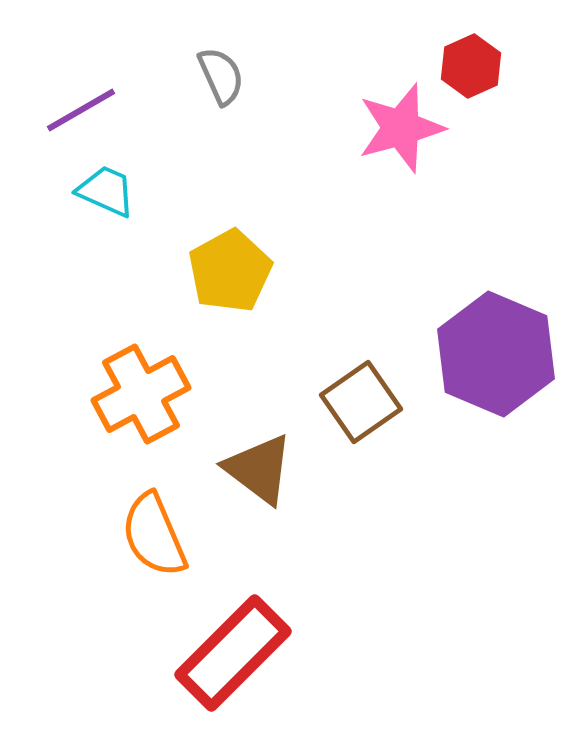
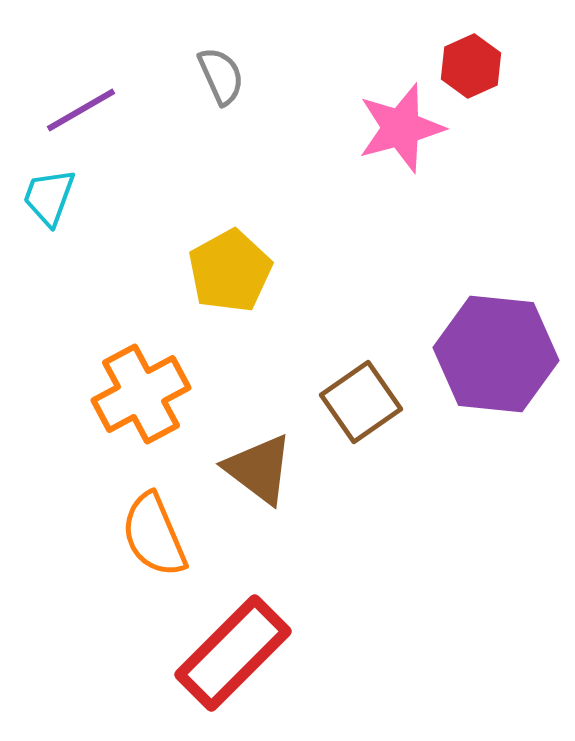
cyan trapezoid: moved 57 px left, 6 px down; rotated 94 degrees counterclockwise
purple hexagon: rotated 17 degrees counterclockwise
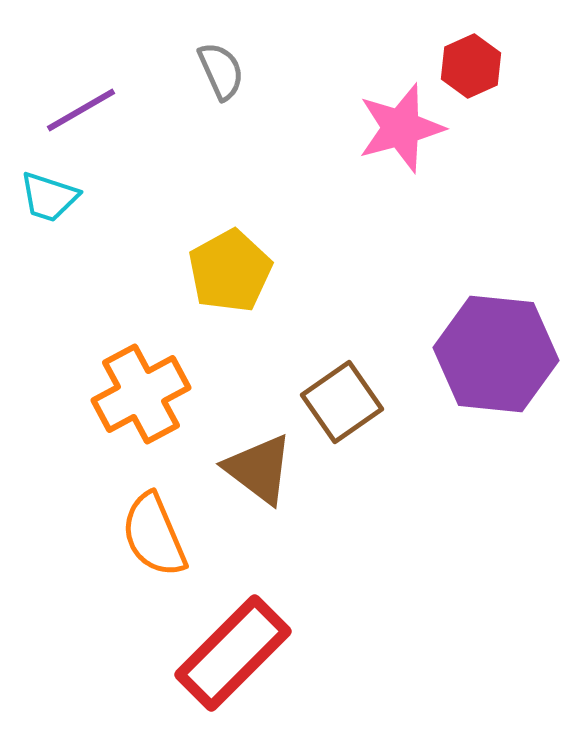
gray semicircle: moved 5 px up
cyan trapezoid: rotated 92 degrees counterclockwise
brown square: moved 19 px left
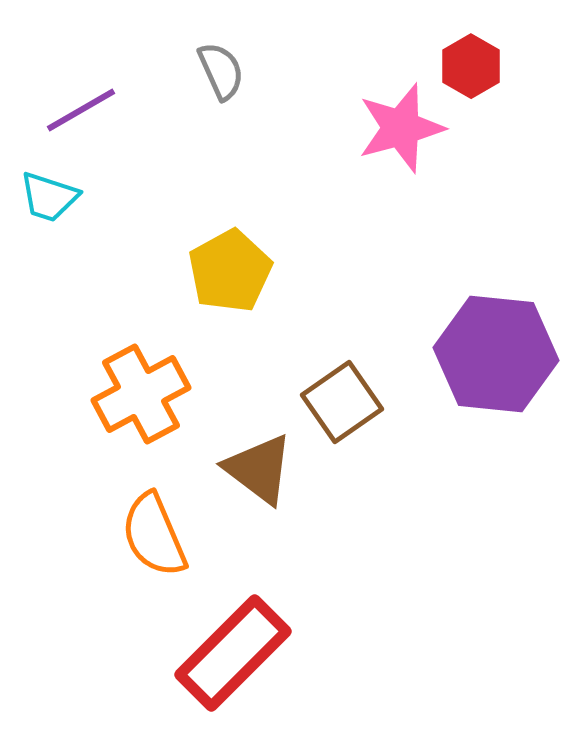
red hexagon: rotated 6 degrees counterclockwise
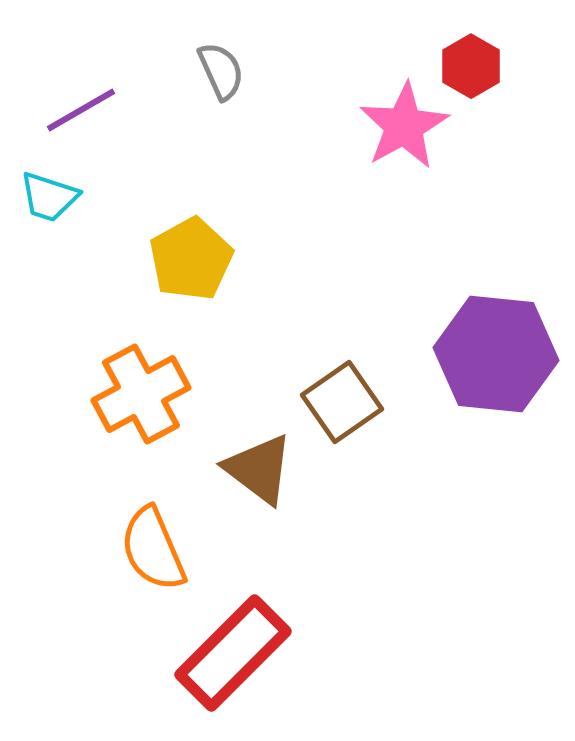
pink star: moved 3 px right, 2 px up; rotated 14 degrees counterclockwise
yellow pentagon: moved 39 px left, 12 px up
orange semicircle: moved 1 px left, 14 px down
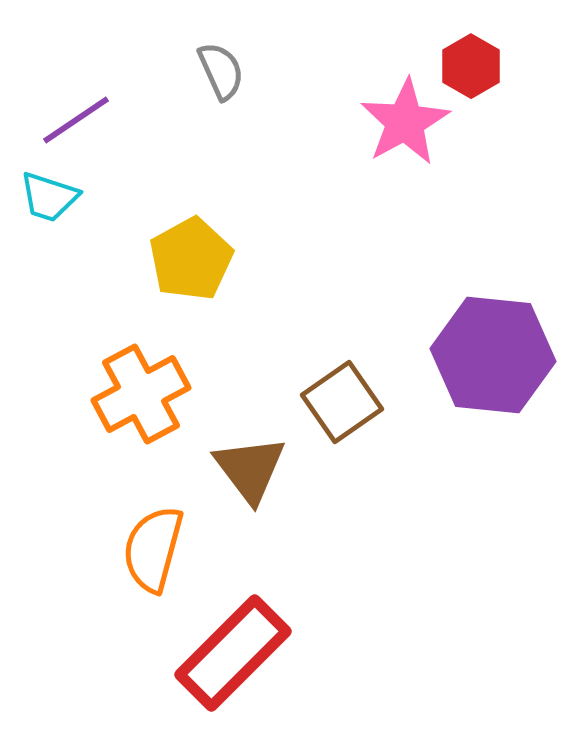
purple line: moved 5 px left, 10 px down; rotated 4 degrees counterclockwise
pink star: moved 1 px right, 4 px up
purple hexagon: moved 3 px left, 1 px down
brown triangle: moved 9 px left; rotated 16 degrees clockwise
orange semicircle: rotated 38 degrees clockwise
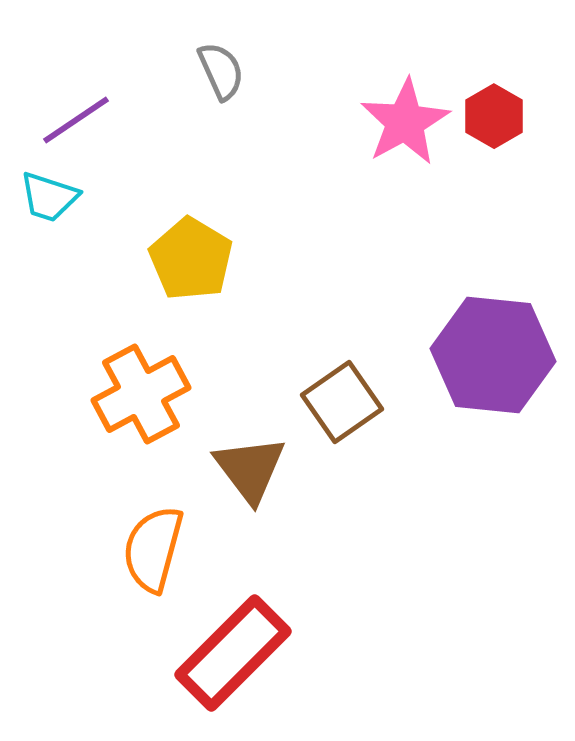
red hexagon: moved 23 px right, 50 px down
yellow pentagon: rotated 12 degrees counterclockwise
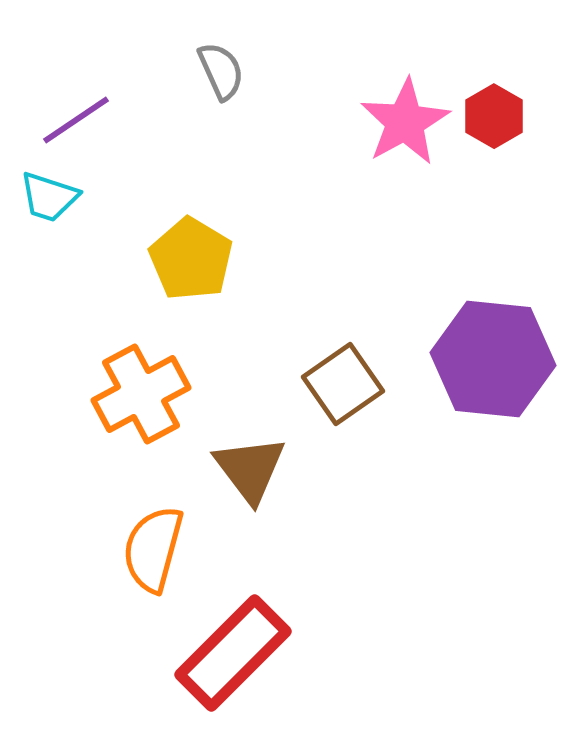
purple hexagon: moved 4 px down
brown square: moved 1 px right, 18 px up
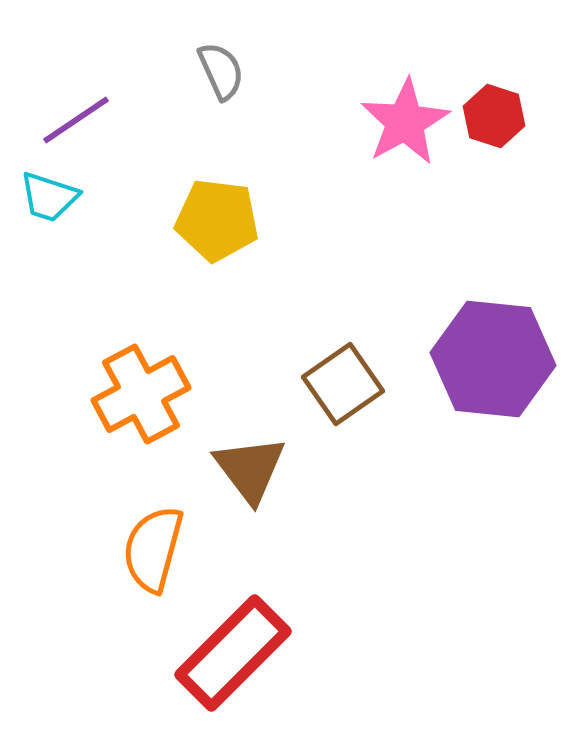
red hexagon: rotated 12 degrees counterclockwise
yellow pentagon: moved 26 px right, 39 px up; rotated 24 degrees counterclockwise
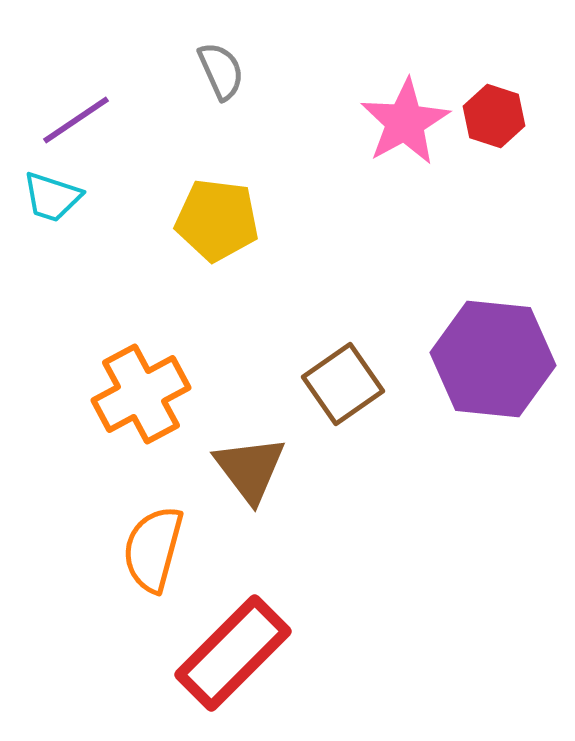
cyan trapezoid: moved 3 px right
